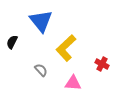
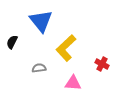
gray semicircle: moved 2 px left, 2 px up; rotated 56 degrees counterclockwise
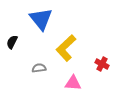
blue triangle: moved 2 px up
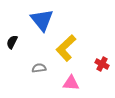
blue triangle: moved 1 px right, 1 px down
pink triangle: moved 2 px left
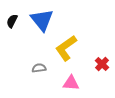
black semicircle: moved 21 px up
yellow L-shape: rotated 8 degrees clockwise
red cross: rotated 16 degrees clockwise
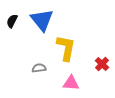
yellow L-shape: rotated 136 degrees clockwise
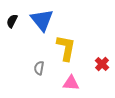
gray semicircle: rotated 72 degrees counterclockwise
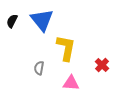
red cross: moved 1 px down
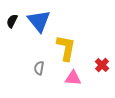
blue triangle: moved 3 px left, 1 px down
pink triangle: moved 2 px right, 5 px up
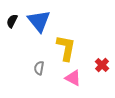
pink triangle: rotated 24 degrees clockwise
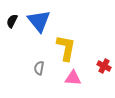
red cross: moved 2 px right, 1 px down; rotated 16 degrees counterclockwise
pink triangle: rotated 24 degrees counterclockwise
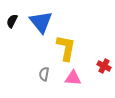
blue triangle: moved 2 px right, 1 px down
gray semicircle: moved 5 px right, 6 px down
